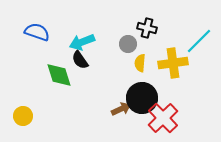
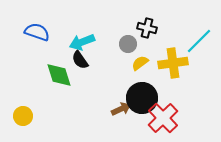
yellow semicircle: rotated 48 degrees clockwise
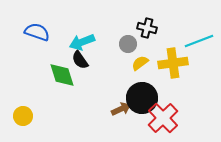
cyan line: rotated 24 degrees clockwise
green diamond: moved 3 px right
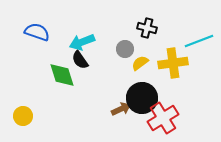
gray circle: moved 3 px left, 5 px down
red cross: rotated 12 degrees clockwise
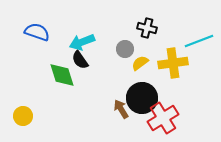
brown arrow: rotated 96 degrees counterclockwise
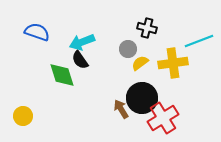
gray circle: moved 3 px right
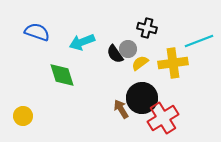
black semicircle: moved 35 px right, 6 px up
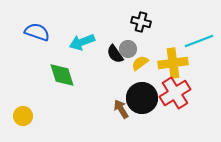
black cross: moved 6 px left, 6 px up
red cross: moved 12 px right, 25 px up
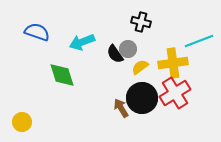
yellow semicircle: moved 4 px down
brown arrow: moved 1 px up
yellow circle: moved 1 px left, 6 px down
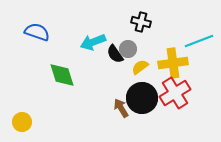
cyan arrow: moved 11 px right
